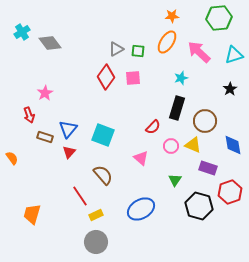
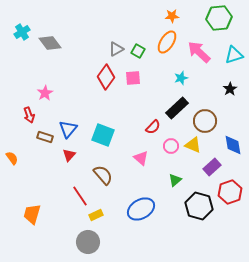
green square: rotated 24 degrees clockwise
black rectangle: rotated 30 degrees clockwise
red triangle: moved 3 px down
purple rectangle: moved 4 px right, 1 px up; rotated 60 degrees counterclockwise
green triangle: rotated 16 degrees clockwise
gray circle: moved 8 px left
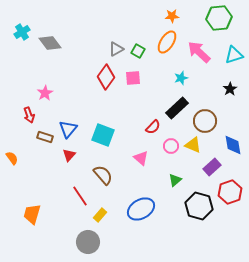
yellow rectangle: moved 4 px right; rotated 24 degrees counterclockwise
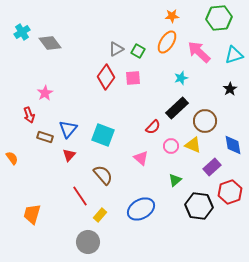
black hexagon: rotated 8 degrees counterclockwise
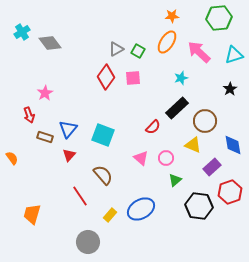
pink circle: moved 5 px left, 12 px down
yellow rectangle: moved 10 px right
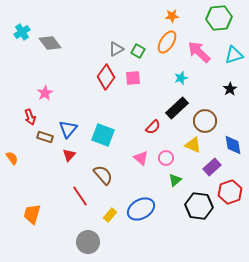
red arrow: moved 1 px right, 2 px down
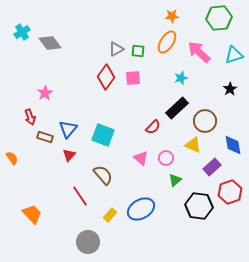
green square: rotated 24 degrees counterclockwise
orange trapezoid: rotated 120 degrees clockwise
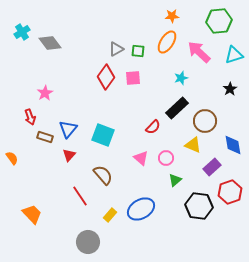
green hexagon: moved 3 px down
